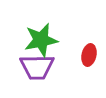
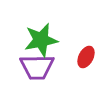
red ellipse: moved 3 px left, 2 px down; rotated 15 degrees clockwise
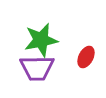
purple trapezoid: moved 1 px down
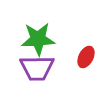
green star: moved 3 px left, 1 px up; rotated 8 degrees clockwise
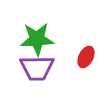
green star: moved 1 px left
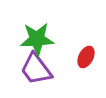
purple trapezoid: moved 1 px left, 1 px down; rotated 54 degrees clockwise
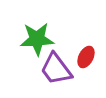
purple trapezoid: moved 20 px right
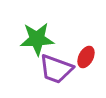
purple trapezoid: rotated 33 degrees counterclockwise
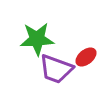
red ellipse: rotated 25 degrees clockwise
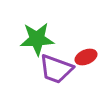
red ellipse: rotated 15 degrees clockwise
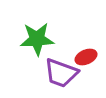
purple trapezoid: moved 5 px right, 4 px down
